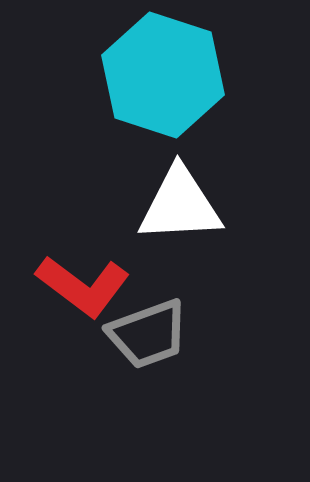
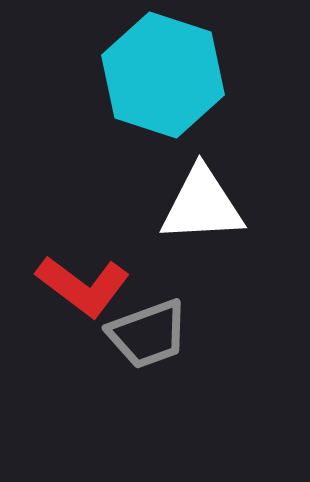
white triangle: moved 22 px right
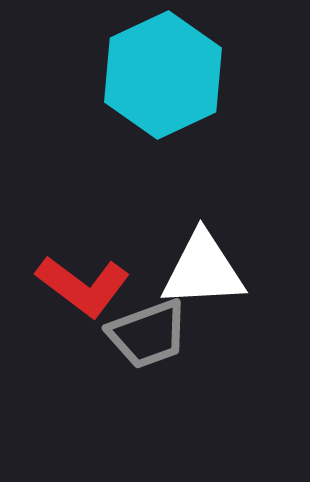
cyan hexagon: rotated 17 degrees clockwise
white triangle: moved 1 px right, 65 px down
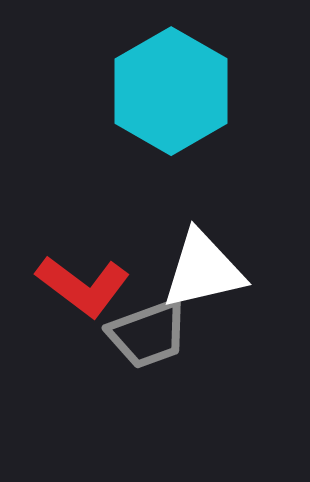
cyan hexagon: moved 8 px right, 16 px down; rotated 5 degrees counterclockwise
white triangle: rotated 10 degrees counterclockwise
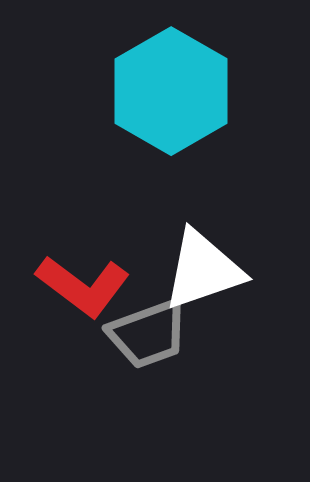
white triangle: rotated 6 degrees counterclockwise
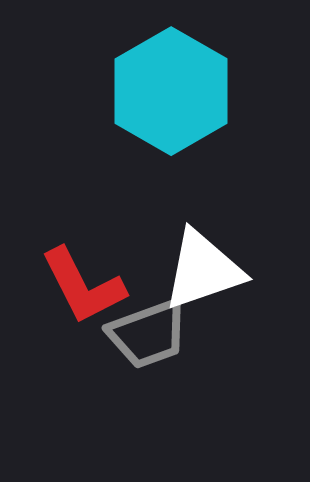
red L-shape: rotated 26 degrees clockwise
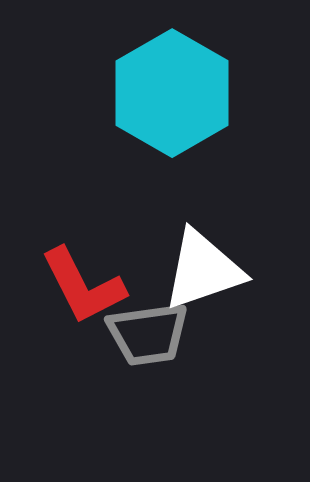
cyan hexagon: moved 1 px right, 2 px down
gray trapezoid: rotated 12 degrees clockwise
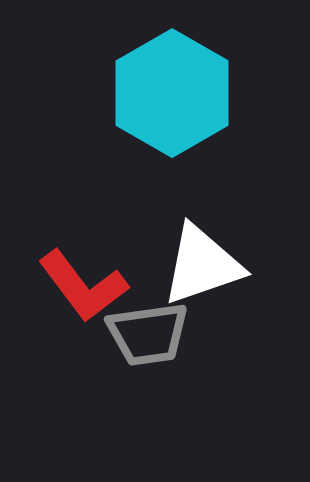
white triangle: moved 1 px left, 5 px up
red L-shape: rotated 10 degrees counterclockwise
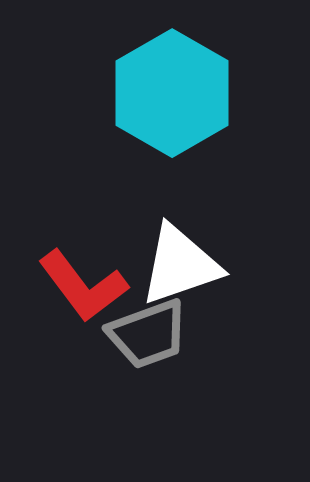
white triangle: moved 22 px left
gray trapezoid: rotated 12 degrees counterclockwise
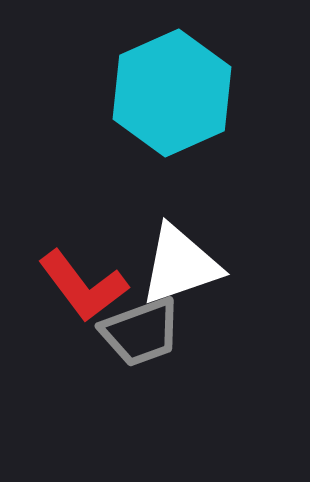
cyan hexagon: rotated 6 degrees clockwise
gray trapezoid: moved 7 px left, 2 px up
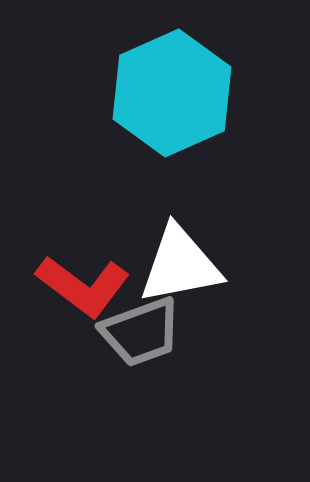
white triangle: rotated 8 degrees clockwise
red L-shape: rotated 16 degrees counterclockwise
